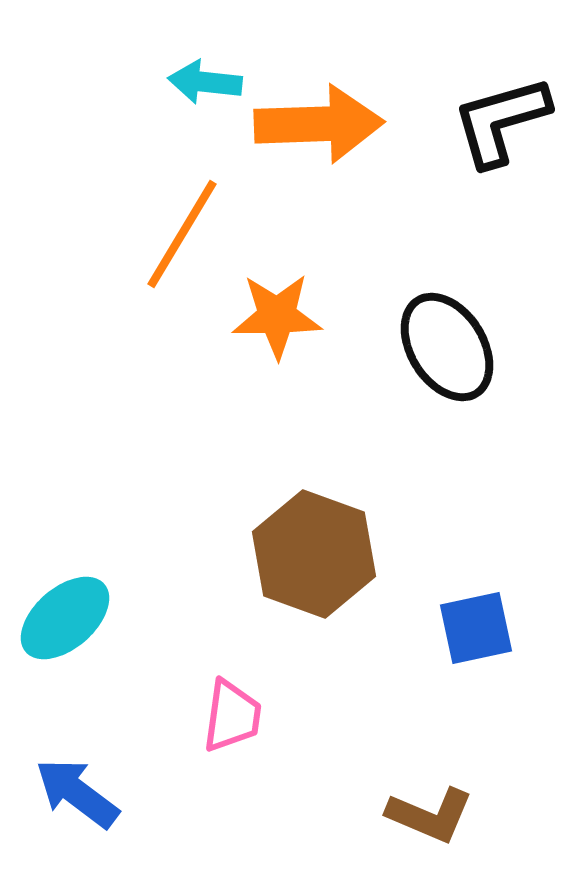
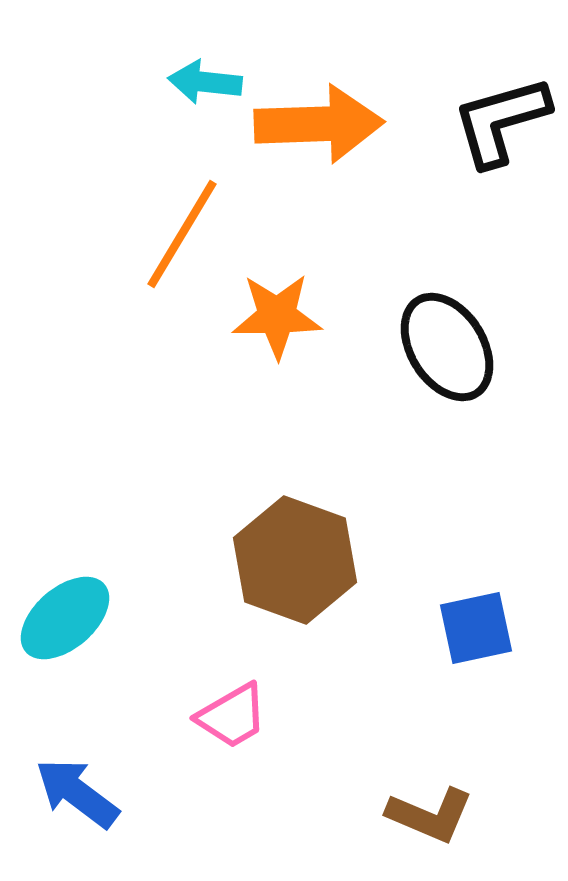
brown hexagon: moved 19 px left, 6 px down
pink trapezoid: rotated 52 degrees clockwise
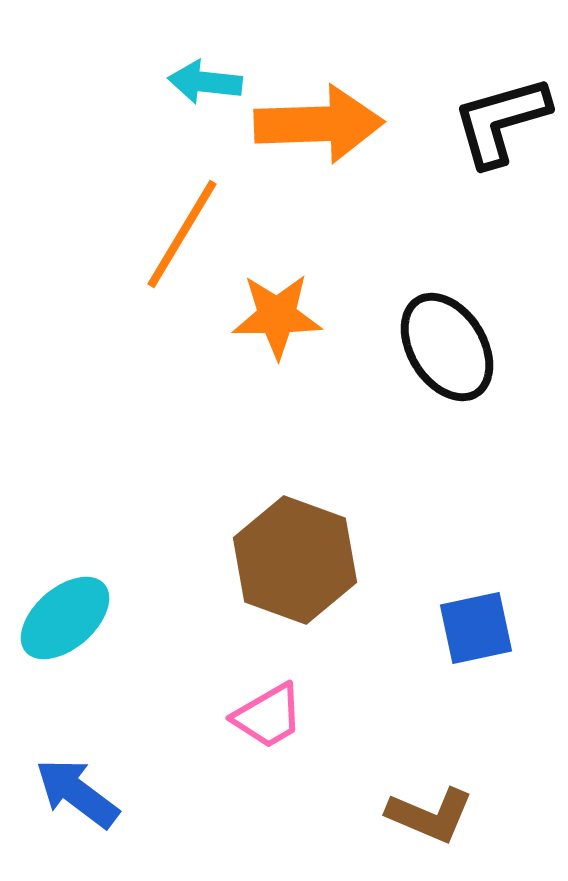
pink trapezoid: moved 36 px right
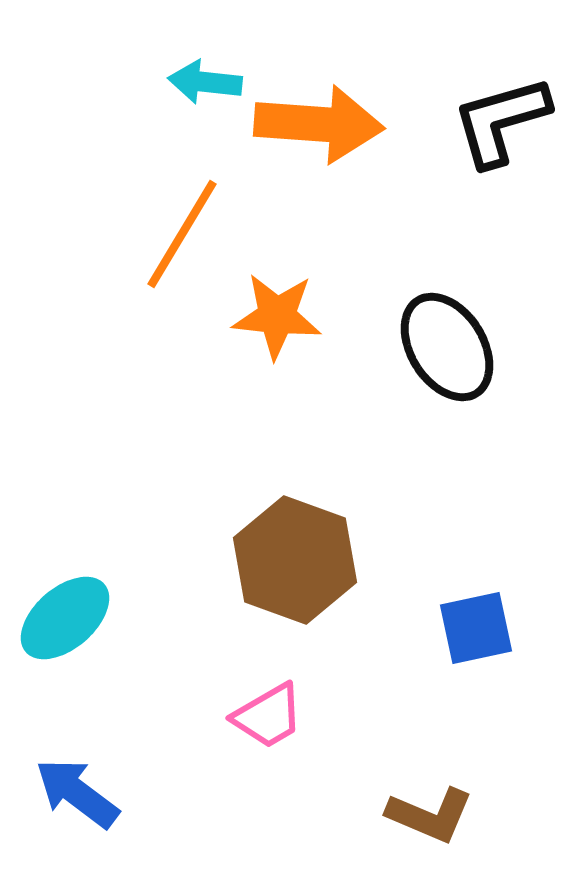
orange arrow: rotated 6 degrees clockwise
orange star: rotated 6 degrees clockwise
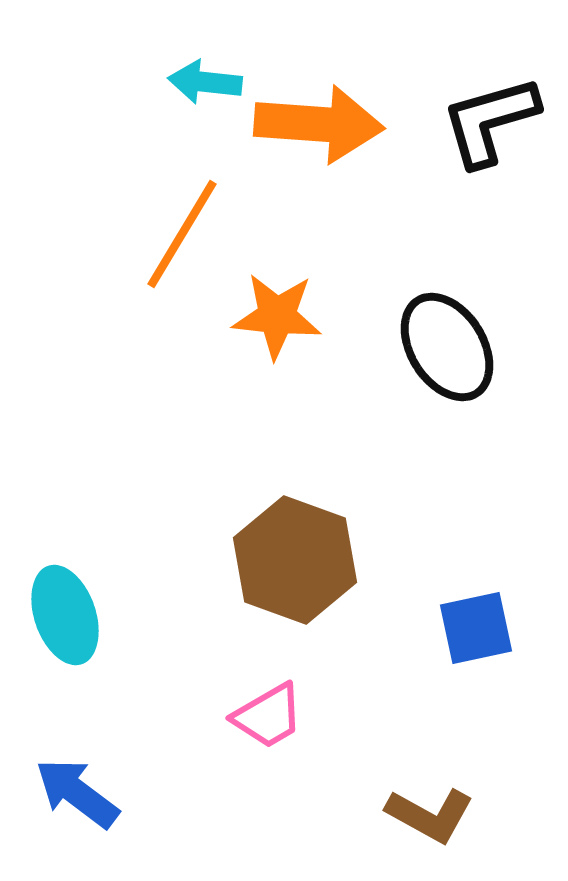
black L-shape: moved 11 px left
cyan ellipse: moved 3 px up; rotated 68 degrees counterclockwise
brown L-shape: rotated 6 degrees clockwise
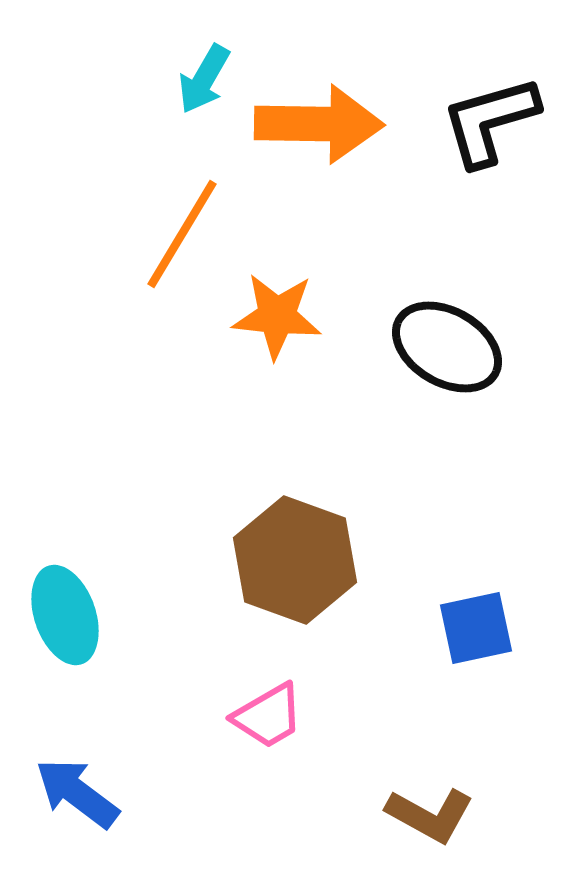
cyan arrow: moved 1 px left, 3 px up; rotated 66 degrees counterclockwise
orange arrow: rotated 3 degrees counterclockwise
black ellipse: rotated 28 degrees counterclockwise
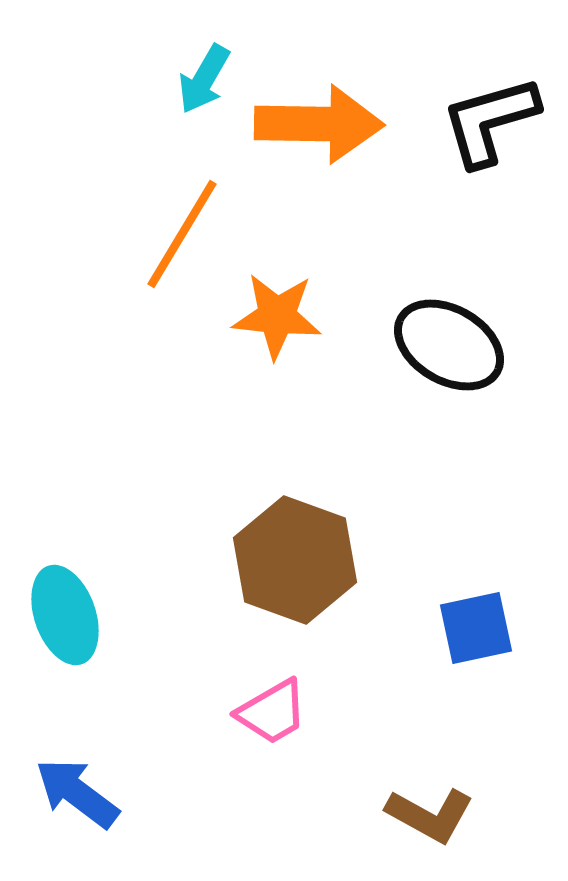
black ellipse: moved 2 px right, 2 px up
pink trapezoid: moved 4 px right, 4 px up
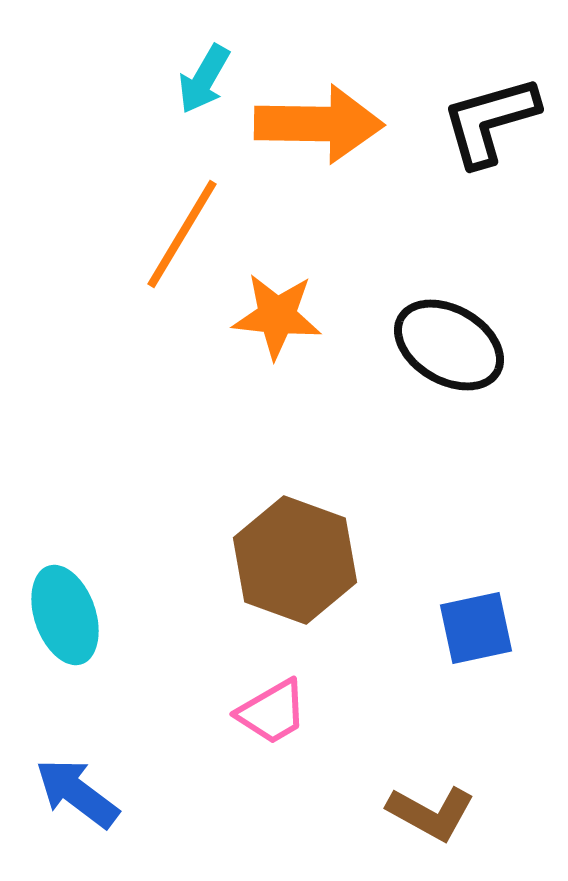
brown L-shape: moved 1 px right, 2 px up
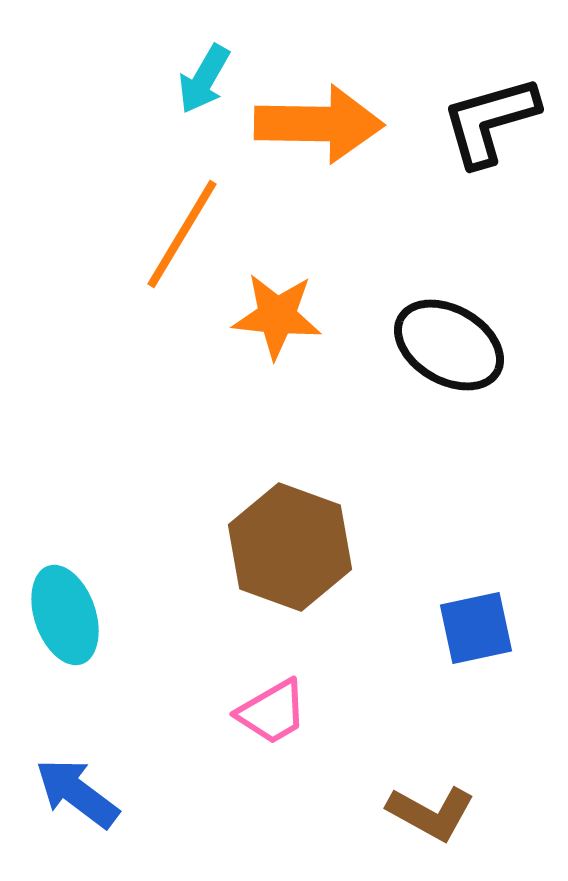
brown hexagon: moved 5 px left, 13 px up
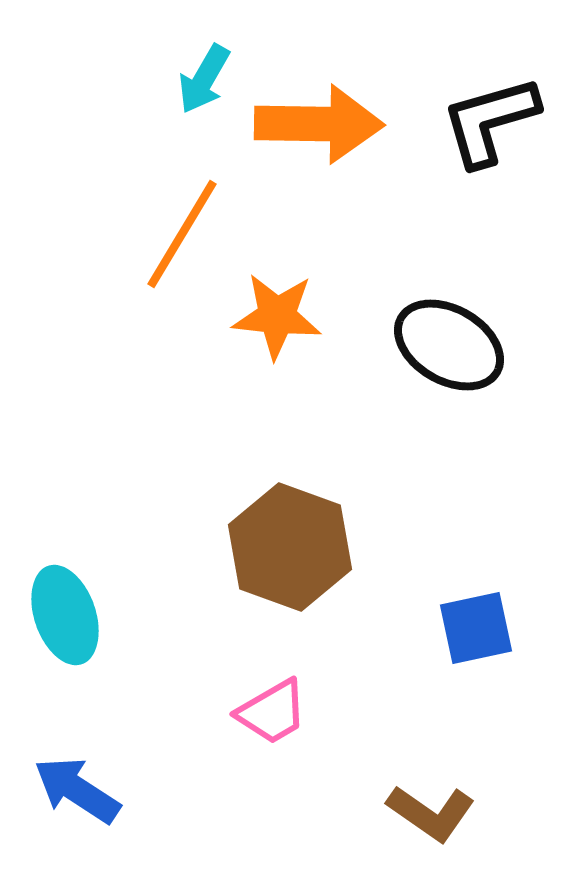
blue arrow: moved 3 px up; rotated 4 degrees counterclockwise
brown L-shape: rotated 6 degrees clockwise
